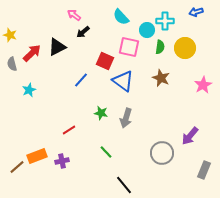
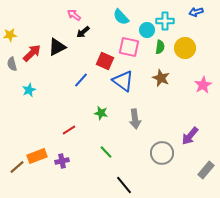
yellow star: rotated 24 degrees counterclockwise
gray arrow: moved 9 px right, 1 px down; rotated 24 degrees counterclockwise
gray rectangle: moved 2 px right; rotated 18 degrees clockwise
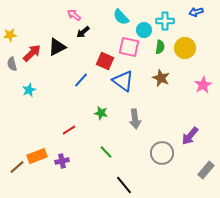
cyan circle: moved 3 px left
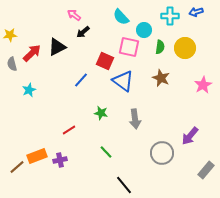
cyan cross: moved 5 px right, 5 px up
purple cross: moved 2 px left, 1 px up
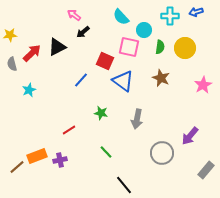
gray arrow: moved 2 px right; rotated 18 degrees clockwise
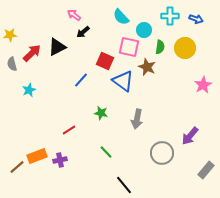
blue arrow: moved 7 px down; rotated 144 degrees counterclockwise
brown star: moved 14 px left, 11 px up
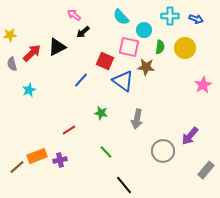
brown star: moved 1 px left; rotated 18 degrees counterclockwise
gray circle: moved 1 px right, 2 px up
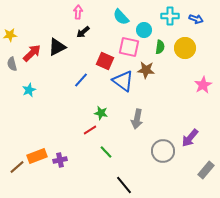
pink arrow: moved 4 px right, 3 px up; rotated 56 degrees clockwise
brown star: moved 3 px down
red line: moved 21 px right
purple arrow: moved 2 px down
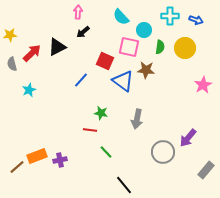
blue arrow: moved 1 px down
red line: rotated 40 degrees clockwise
purple arrow: moved 2 px left
gray circle: moved 1 px down
